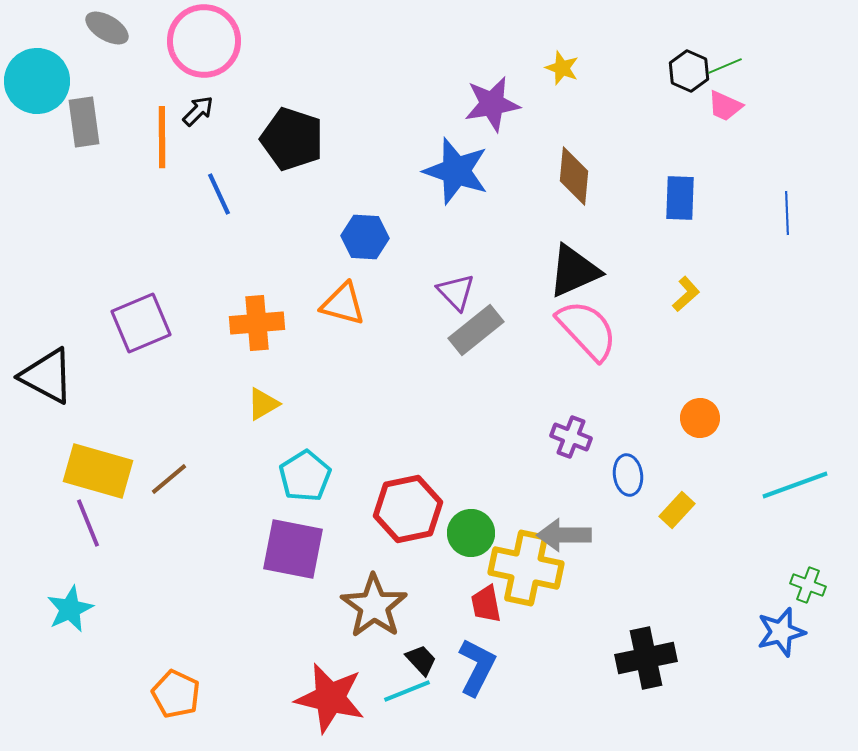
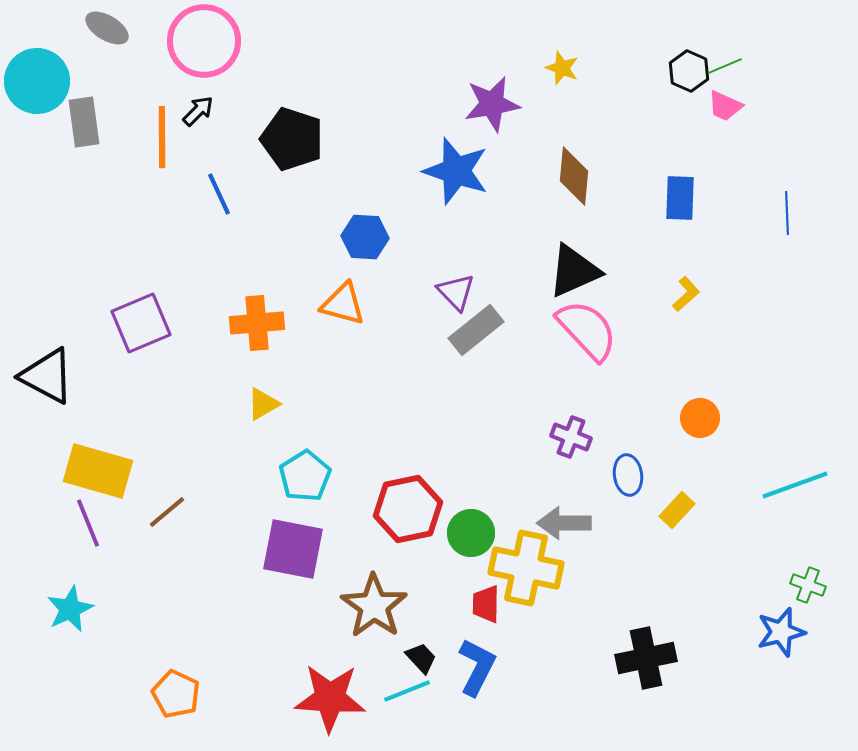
brown line at (169, 479): moved 2 px left, 33 px down
gray arrow at (564, 535): moved 12 px up
red trapezoid at (486, 604): rotated 12 degrees clockwise
black trapezoid at (421, 660): moved 2 px up
red star at (330, 698): rotated 10 degrees counterclockwise
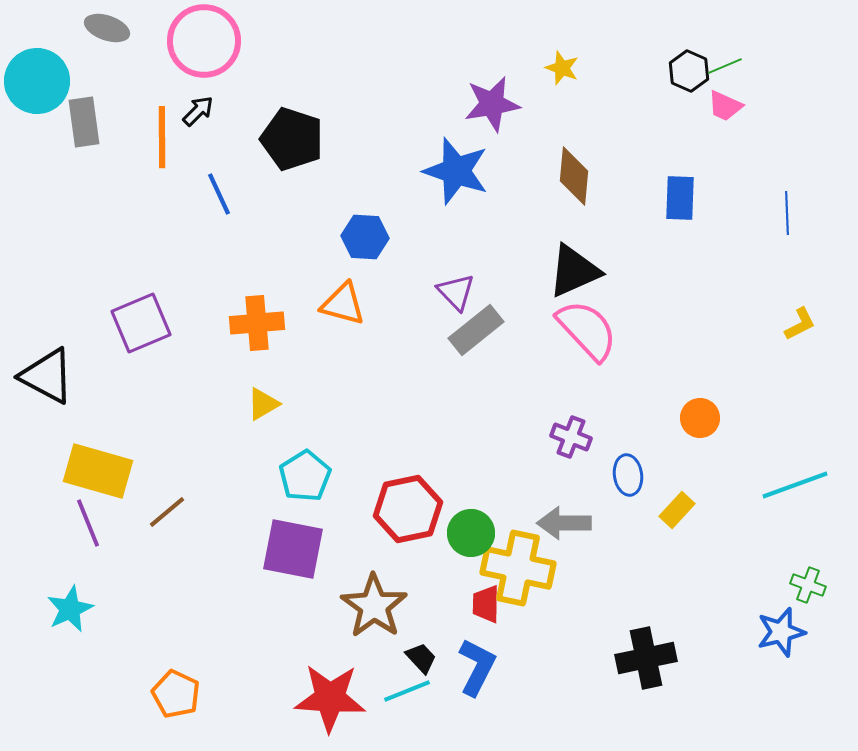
gray ellipse at (107, 28): rotated 12 degrees counterclockwise
yellow L-shape at (686, 294): moved 114 px right, 30 px down; rotated 15 degrees clockwise
yellow cross at (526, 568): moved 8 px left
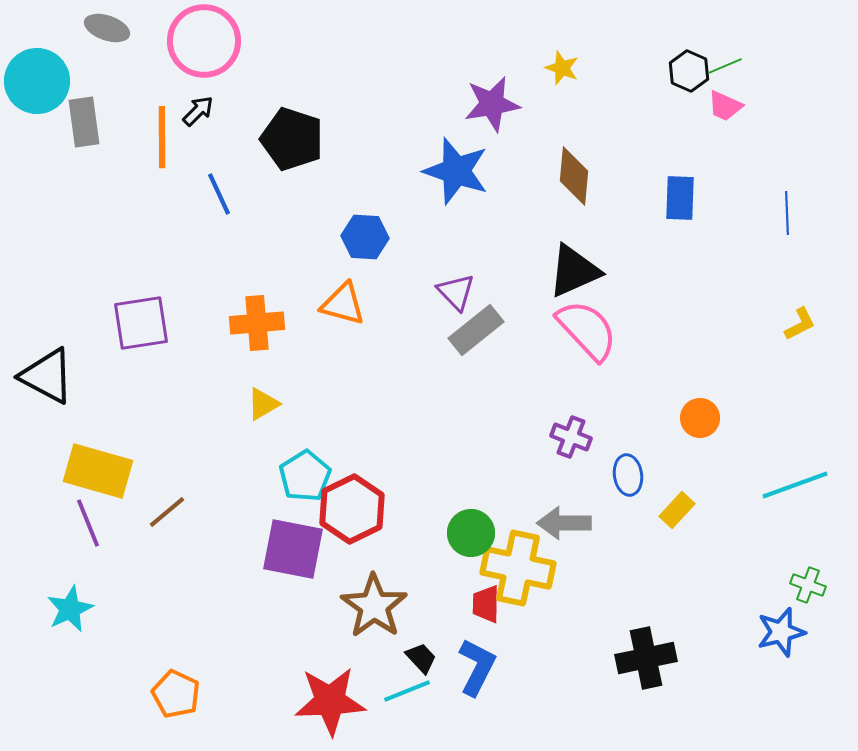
purple square at (141, 323): rotated 14 degrees clockwise
red hexagon at (408, 509): moved 56 px left; rotated 14 degrees counterclockwise
red star at (330, 698): moved 3 px down; rotated 6 degrees counterclockwise
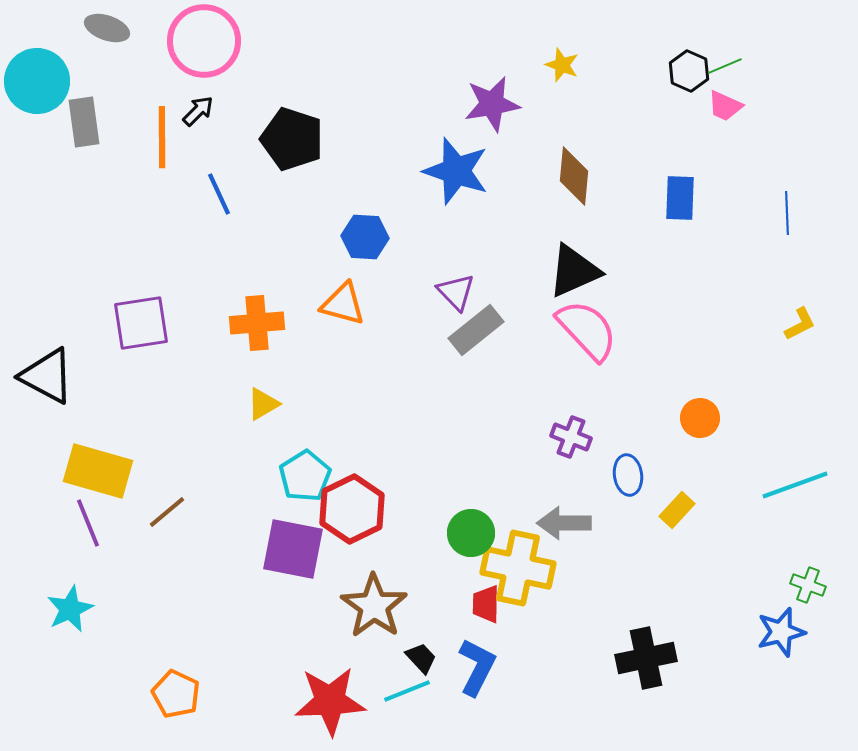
yellow star at (562, 68): moved 3 px up
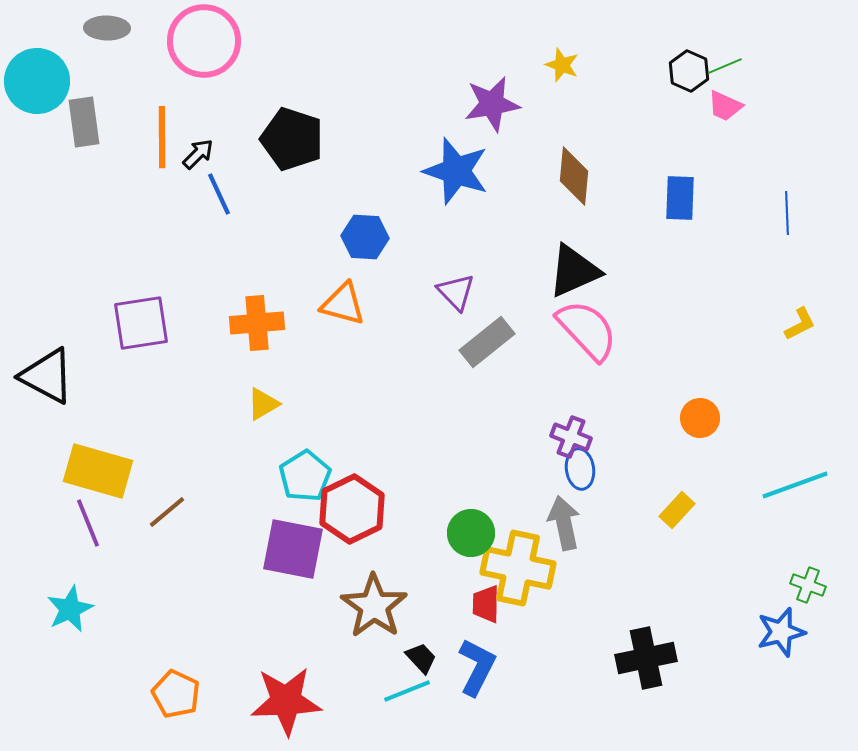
gray ellipse at (107, 28): rotated 18 degrees counterclockwise
black arrow at (198, 111): moved 43 px down
gray rectangle at (476, 330): moved 11 px right, 12 px down
blue ellipse at (628, 475): moved 48 px left, 6 px up
gray arrow at (564, 523): rotated 78 degrees clockwise
red star at (330, 701): moved 44 px left
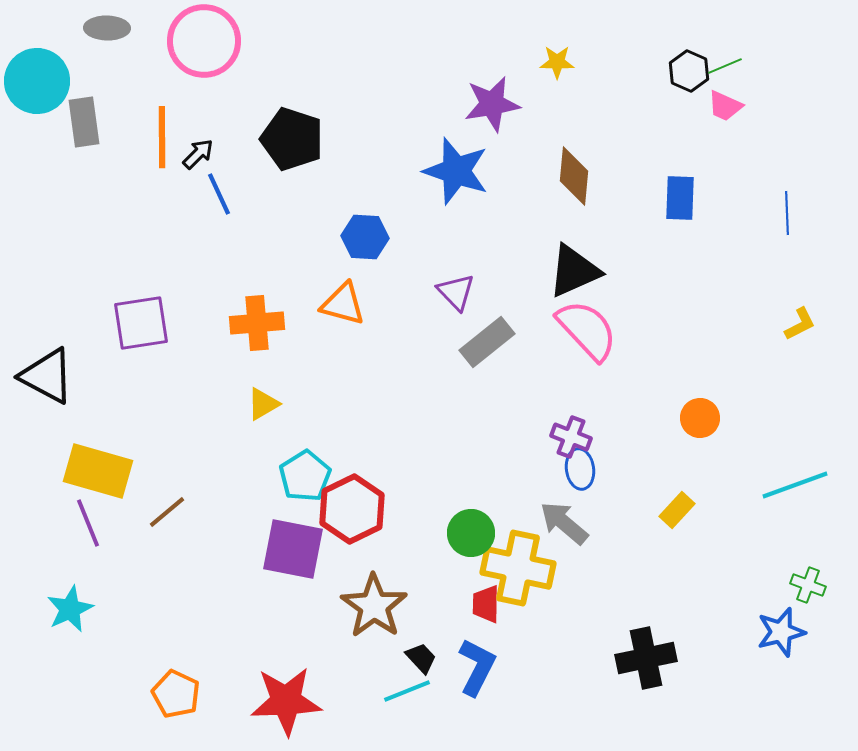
yellow star at (562, 65): moved 5 px left, 3 px up; rotated 20 degrees counterclockwise
gray arrow at (564, 523): rotated 38 degrees counterclockwise
